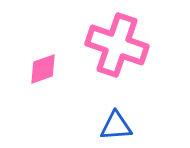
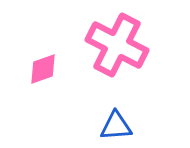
pink cross: rotated 8 degrees clockwise
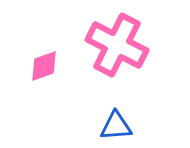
pink diamond: moved 1 px right, 3 px up
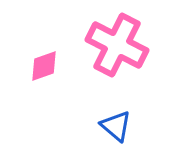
blue triangle: rotated 44 degrees clockwise
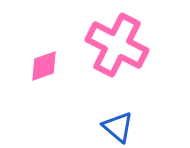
blue triangle: moved 2 px right, 1 px down
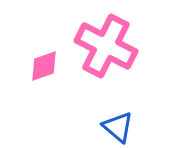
pink cross: moved 11 px left, 1 px down
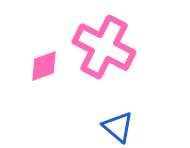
pink cross: moved 2 px left, 1 px down
